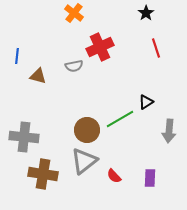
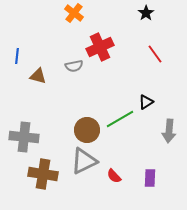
red line: moved 1 px left, 6 px down; rotated 18 degrees counterclockwise
gray triangle: rotated 12 degrees clockwise
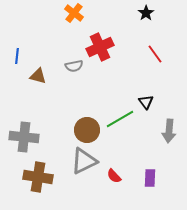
black triangle: rotated 35 degrees counterclockwise
brown cross: moved 5 px left, 3 px down
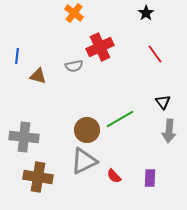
black triangle: moved 17 px right
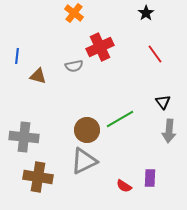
red semicircle: moved 10 px right, 10 px down; rotated 14 degrees counterclockwise
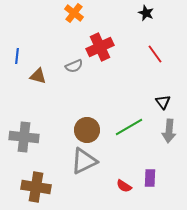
black star: rotated 14 degrees counterclockwise
gray semicircle: rotated 12 degrees counterclockwise
green line: moved 9 px right, 8 px down
brown cross: moved 2 px left, 10 px down
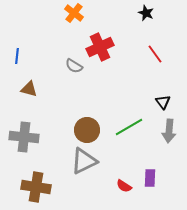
gray semicircle: rotated 54 degrees clockwise
brown triangle: moved 9 px left, 13 px down
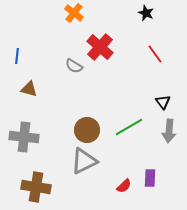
red cross: rotated 24 degrees counterclockwise
red semicircle: rotated 77 degrees counterclockwise
